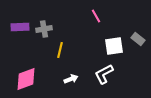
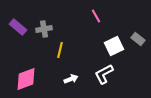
purple rectangle: moved 2 px left; rotated 42 degrees clockwise
white square: rotated 18 degrees counterclockwise
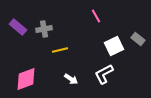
yellow line: rotated 63 degrees clockwise
white arrow: rotated 56 degrees clockwise
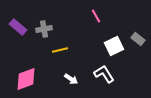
white L-shape: rotated 85 degrees clockwise
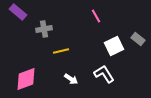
purple rectangle: moved 15 px up
yellow line: moved 1 px right, 1 px down
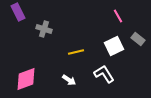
purple rectangle: rotated 24 degrees clockwise
pink line: moved 22 px right
gray cross: rotated 28 degrees clockwise
yellow line: moved 15 px right, 1 px down
white arrow: moved 2 px left, 1 px down
